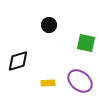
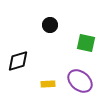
black circle: moved 1 px right
yellow rectangle: moved 1 px down
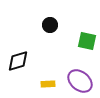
green square: moved 1 px right, 2 px up
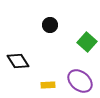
green square: moved 1 px down; rotated 30 degrees clockwise
black diamond: rotated 75 degrees clockwise
yellow rectangle: moved 1 px down
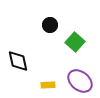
green square: moved 12 px left
black diamond: rotated 20 degrees clockwise
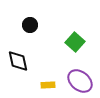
black circle: moved 20 px left
